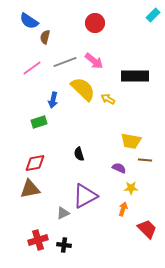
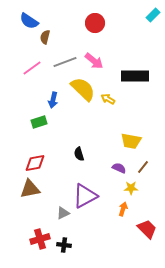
brown line: moved 2 px left, 7 px down; rotated 56 degrees counterclockwise
red cross: moved 2 px right, 1 px up
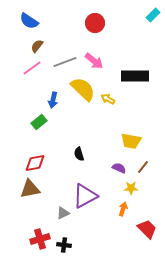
brown semicircle: moved 8 px left, 9 px down; rotated 24 degrees clockwise
green rectangle: rotated 21 degrees counterclockwise
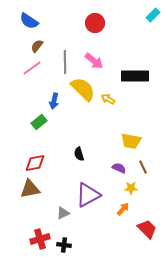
gray line: rotated 70 degrees counterclockwise
blue arrow: moved 1 px right, 1 px down
brown line: rotated 64 degrees counterclockwise
purple triangle: moved 3 px right, 1 px up
orange arrow: rotated 24 degrees clockwise
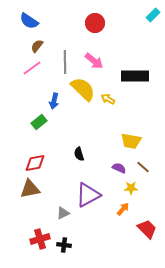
brown line: rotated 24 degrees counterclockwise
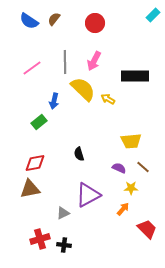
brown semicircle: moved 17 px right, 27 px up
pink arrow: rotated 78 degrees clockwise
yellow trapezoid: rotated 15 degrees counterclockwise
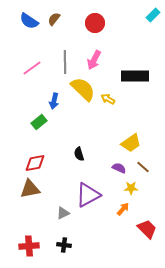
pink arrow: moved 1 px up
yellow trapezoid: moved 2 px down; rotated 30 degrees counterclockwise
red cross: moved 11 px left, 7 px down; rotated 12 degrees clockwise
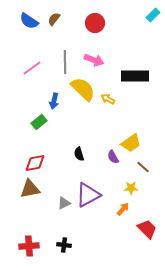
pink arrow: rotated 96 degrees counterclockwise
purple semicircle: moved 6 px left, 11 px up; rotated 144 degrees counterclockwise
gray triangle: moved 1 px right, 10 px up
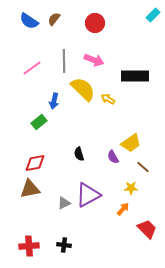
gray line: moved 1 px left, 1 px up
